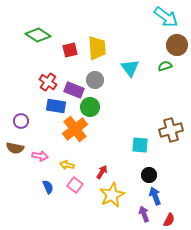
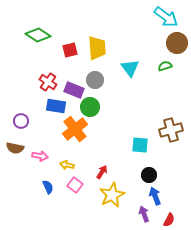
brown circle: moved 2 px up
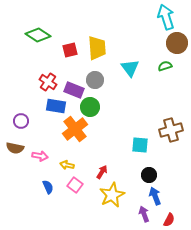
cyan arrow: rotated 145 degrees counterclockwise
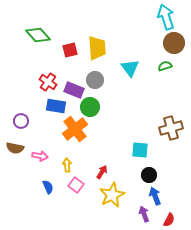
green diamond: rotated 15 degrees clockwise
brown circle: moved 3 px left
brown cross: moved 2 px up
cyan square: moved 5 px down
yellow arrow: rotated 72 degrees clockwise
pink square: moved 1 px right
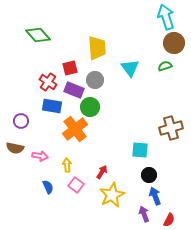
red square: moved 18 px down
blue rectangle: moved 4 px left
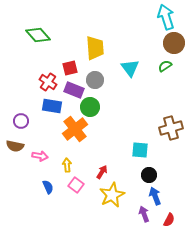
yellow trapezoid: moved 2 px left
green semicircle: rotated 16 degrees counterclockwise
brown semicircle: moved 2 px up
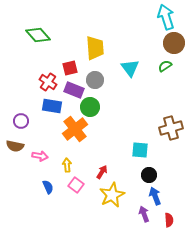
red semicircle: rotated 32 degrees counterclockwise
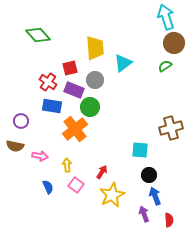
cyan triangle: moved 7 px left, 5 px up; rotated 30 degrees clockwise
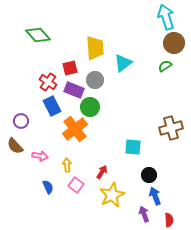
blue rectangle: rotated 54 degrees clockwise
brown semicircle: rotated 36 degrees clockwise
cyan square: moved 7 px left, 3 px up
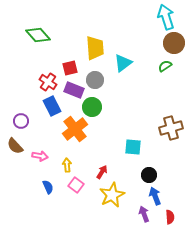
green circle: moved 2 px right
red semicircle: moved 1 px right, 3 px up
